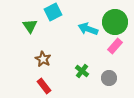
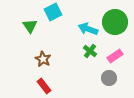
pink rectangle: moved 10 px down; rotated 14 degrees clockwise
green cross: moved 8 px right, 20 px up
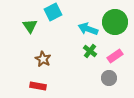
red rectangle: moved 6 px left; rotated 42 degrees counterclockwise
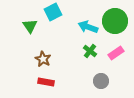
green circle: moved 1 px up
cyan arrow: moved 2 px up
pink rectangle: moved 1 px right, 3 px up
gray circle: moved 8 px left, 3 px down
red rectangle: moved 8 px right, 4 px up
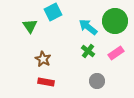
cyan arrow: rotated 18 degrees clockwise
green cross: moved 2 px left
gray circle: moved 4 px left
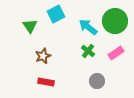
cyan square: moved 3 px right, 2 px down
brown star: moved 3 px up; rotated 21 degrees clockwise
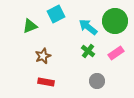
green triangle: rotated 42 degrees clockwise
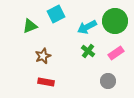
cyan arrow: moved 1 px left; rotated 66 degrees counterclockwise
gray circle: moved 11 px right
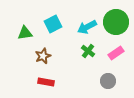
cyan square: moved 3 px left, 10 px down
green circle: moved 1 px right, 1 px down
green triangle: moved 5 px left, 7 px down; rotated 14 degrees clockwise
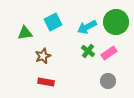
cyan square: moved 2 px up
pink rectangle: moved 7 px left
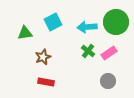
cyan arrow: rotated 24 degrees clockwise
brown star: moved 1 px down
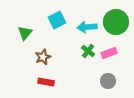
cyan square: moved 4 px right, 2 px up
green triangle: rotated 42 degrees counterclockwise
pink rectangle: rotated 14 degrees clockwise
